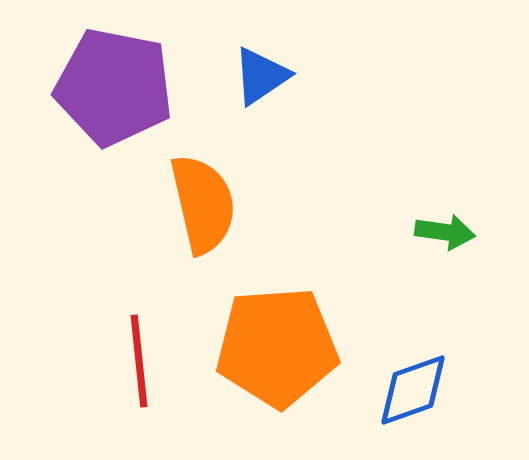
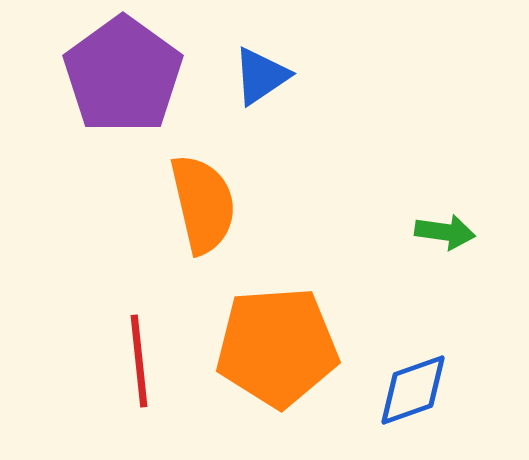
purple pentagon: moved 9 px right, 12 px up; rotated 25 degrees clockwise
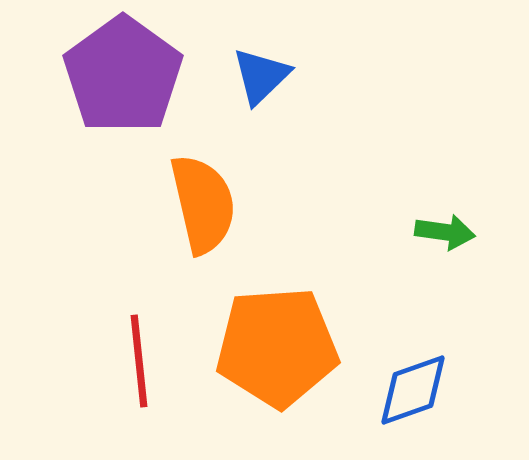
blue triangle: rotated 10 degrees counterclockwise
